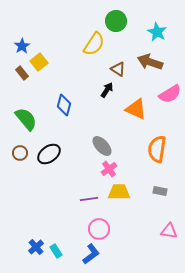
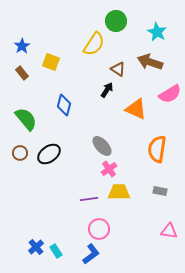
yellow square: moved 12 px right; rotated 30 degrees counterclockwise
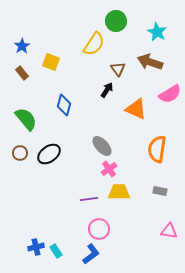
brown triangle: rotated 21 degrees clockwise
blue cross: rotated 28 degrees clockwise
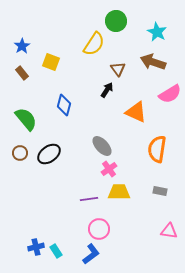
brown arrow: moved 3 px right
orange triangle: moved 3 px down
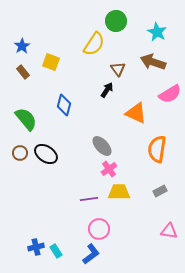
brown rectangle: moved 1 px right, 1 px up
orange triangle: moved 1 px down
black ellipse: moved 3 px left; rotated 70 degrees clockwise
gray rectangle: rotated 40 degrees counterclockwise
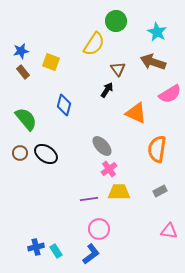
blue star: moved 1 px left, 5 px down; rotated 21 degrees clockwise
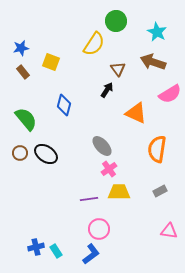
blue star: moved 3 px up
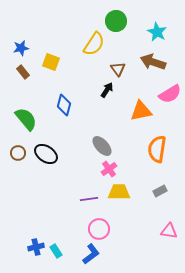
orange triangle: moved 5 px right, 2 px up; rotated 35 degrees counterclockwise
brown circle: moved 2 px left
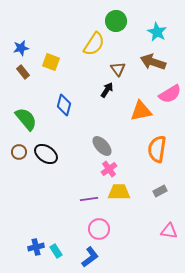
brown circle: moved 1 px right, 1 px up
blue L-shape: moved 1 px left, 3 px down
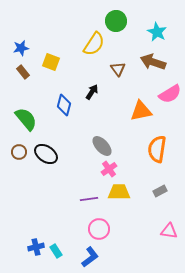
black arrow: moved 15 px left, 2 px down
